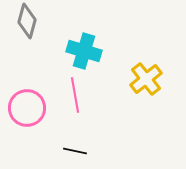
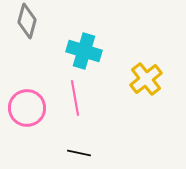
pink line: moved 3 px down
black line: moved 4 px right, 2 px down
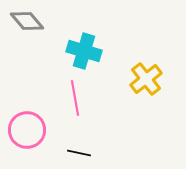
gray diamond: rotated 56 degrees counterclockwise
pink circle: moved 22 px down
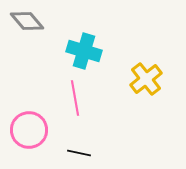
pink circle: moved 2 px right
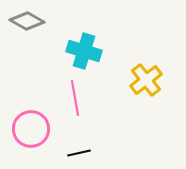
gray diamond: rotated 20 degrees counterclockwise
yellow cross: moved 1 px down
pink circle: moved 2 px right, 1 px up
black line: rotated 25 degrees counterclockwise
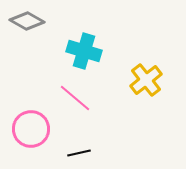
pink line: rotated 40 degrees counterclockwise
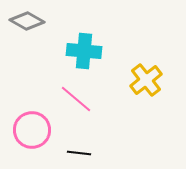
cyan cross: rotated 12 degrees counterclockwise
pink line: moved 1 px right, 1 px down
pink circle: moved 1 px right, 1 px down
black line: rotated 20 degrees clockwise
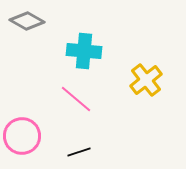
pink circle: moved 10 px left, 6 px down
black line: moved 1 px up; rotated 25 degrees counterclockwise
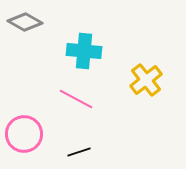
gray diamond: moved 2 px left, 1 px down
pink line: rotated 12 degrees counterclockwise
pink circle: moved 2 px right, 2 px up
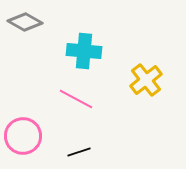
pink circle: moved 1 px left, 2 px down
